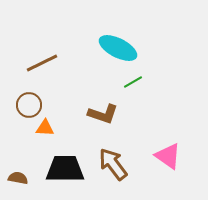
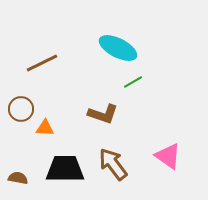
brown circle: moved 8 px left, 4 px down
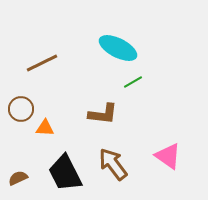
brown L-shape: rotated 12 degrees counterclockwise
black trapezoid: moved 4 px down; rotated 117 degrees counterclockwise
brown semicircle: rotated 36 degrees counterclockwise
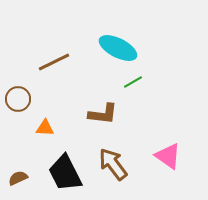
brown line: moved 12 px right, 1 px up
brown circle: moved 3 px left, 10 px up
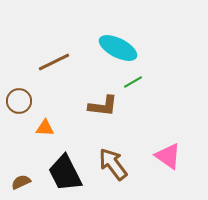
brown circle: moved 1 px right, 2 px down
brown L-shape: moved 8 px up
brown semicircle: moved 3 px right, 4 px down
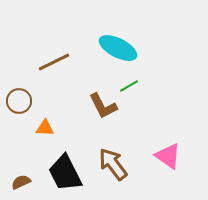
green line: moved 4 px left, 4 px down
brown L-shape: rotated 56 degrees clockwise
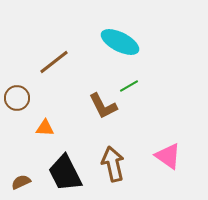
cyan ellipse: moved 2 px right, 6 px up
brown line: rotated 12 degrees counterclockwise
brown circle: moved 2 px left, 3 px up
brown arrow: rotated 24 degrees clockwise
